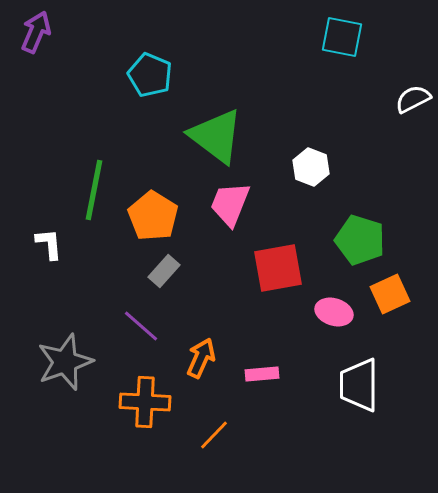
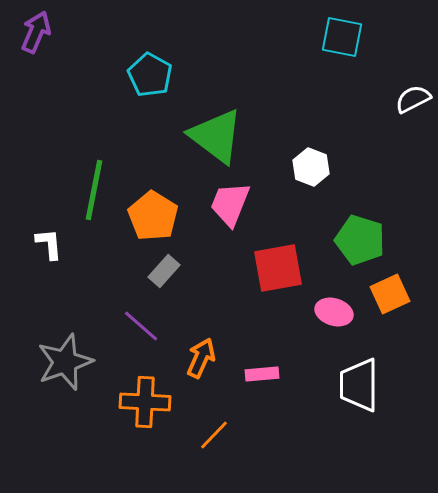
cyan pentagon: rotated 6 degrees clockwise
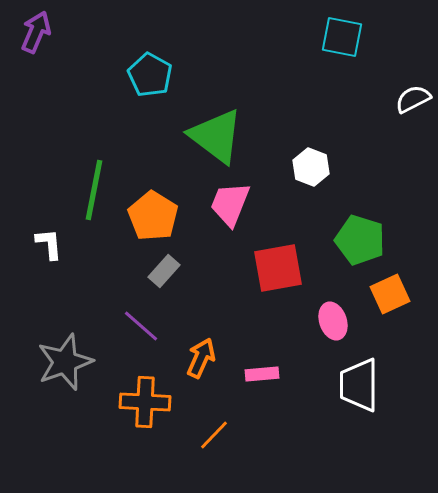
pink ellipse: moved 1 px left, 9 px down; rotated 54 degrees clockwise
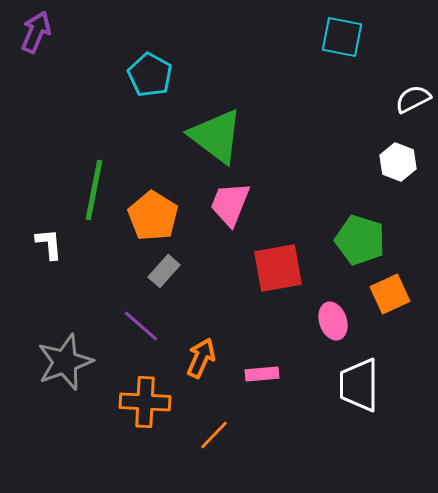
white hexagon: moved 87 px right, 5 px up
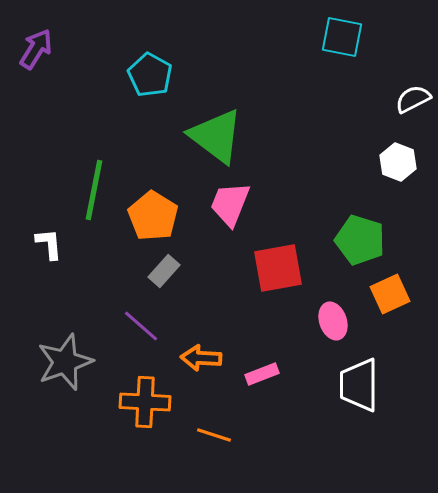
purple arrow: moved 17 px down; rotated 9 degrees clockwise
orange arrow: rotated 111 degrees counterclockwise
pink rectangle: rotated 16 degrees counterclockwise
orange line: rotated 64 degrees clockwise
